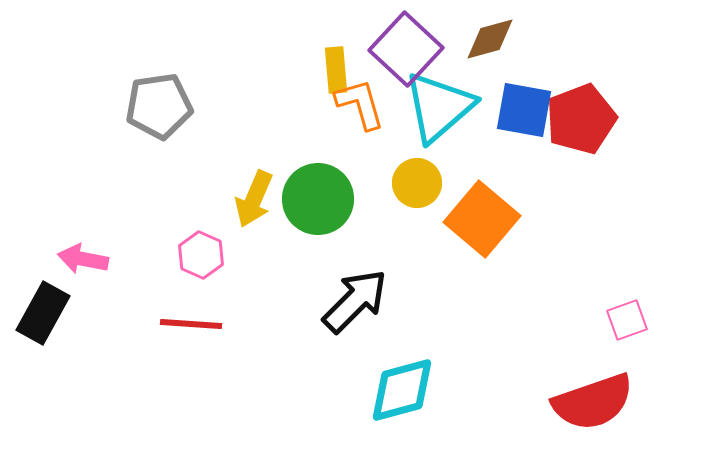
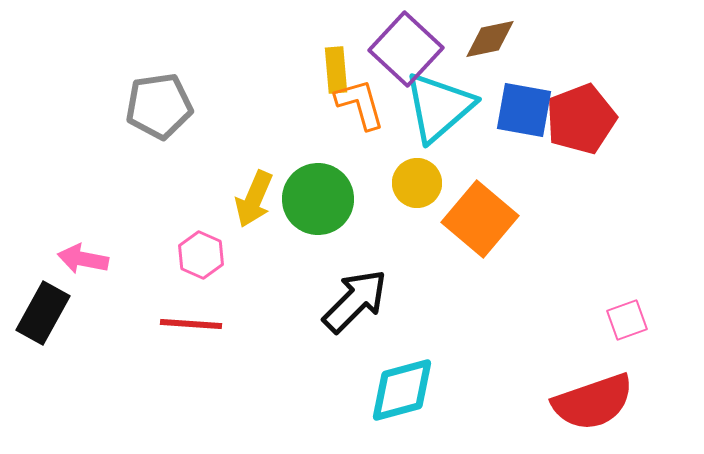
brown diamond: rotated 4 degrees clockwise
orange square: moved 2 px left
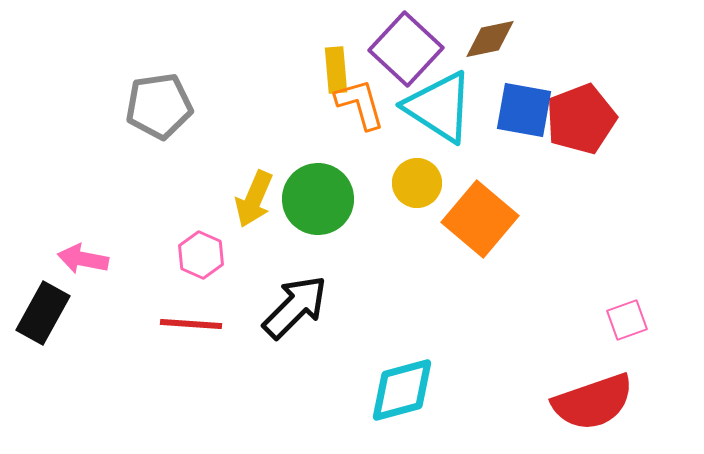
cyan triangle: rotated 46 degrees counterclockwise
black arrow: moved 60 px left, 6 px down
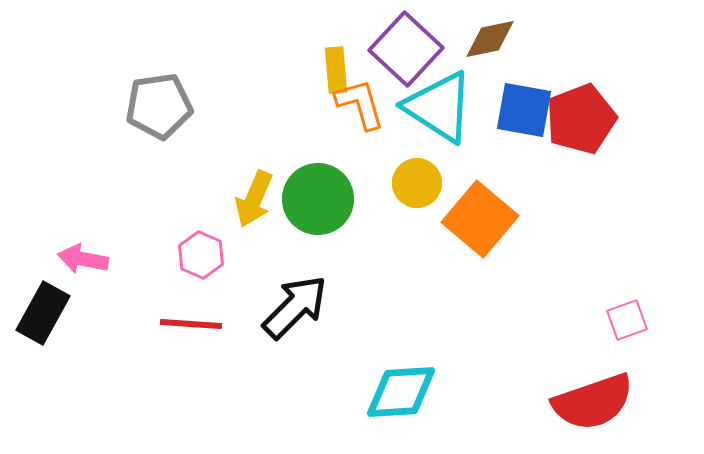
cyan diamond: moved 1 px left, 2 px down; rotated 12 degrees clockwise
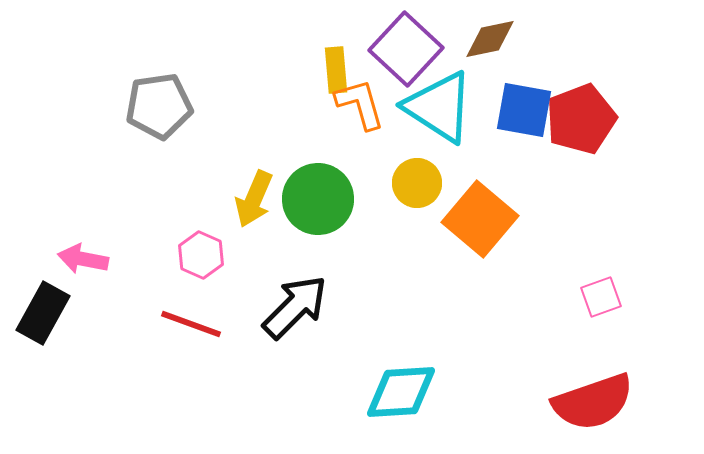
pink square: moved 26 px left, 23 px up
red line: rotated 16 degrees clockwise
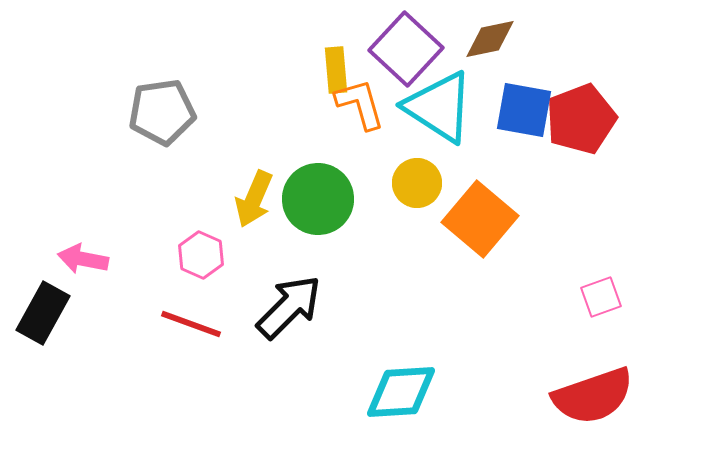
gray pentagon: moved 3 px right, 6 px down
black arrow: moved 6 px left
red semicircle: moved 6 px up
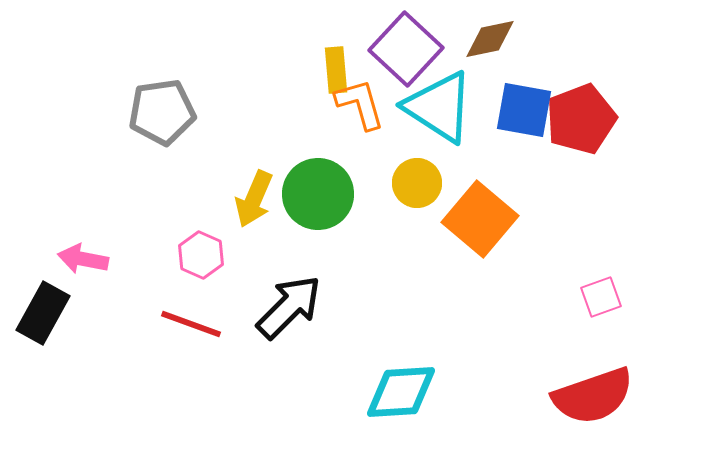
green circle: moved 5 px up
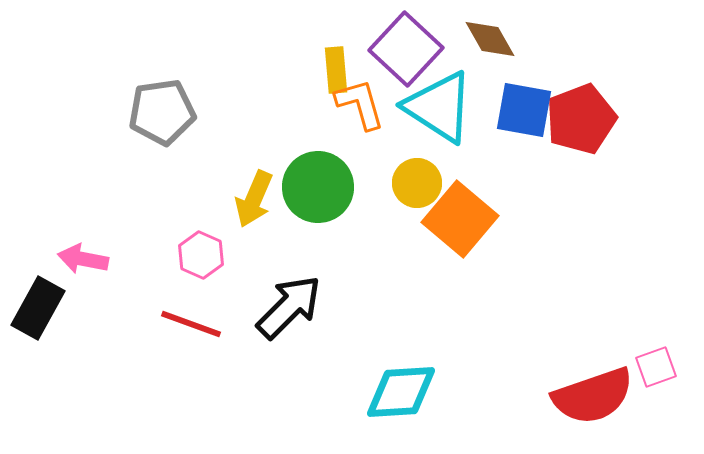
brown diamond: rotated 72 degrees clockwise
green circle: moved 7 px up
orange square: moved 20 px left
pink square: moved 55 px right, 70 px down
black rectangle: moved 5 px left, 5 px up
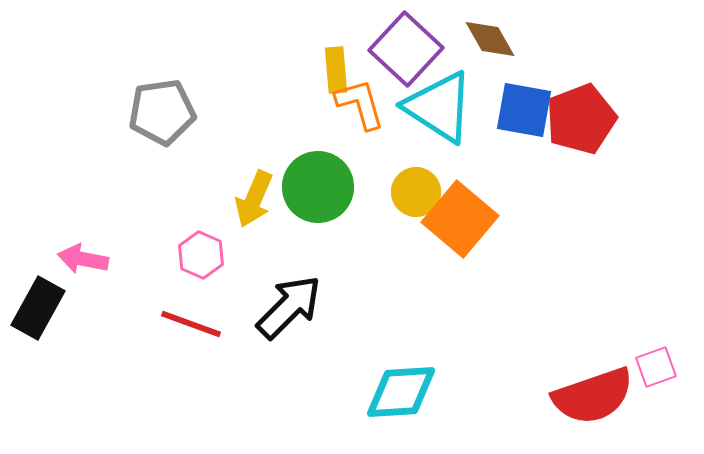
yellow circle: moved 1 px left, 9 px down
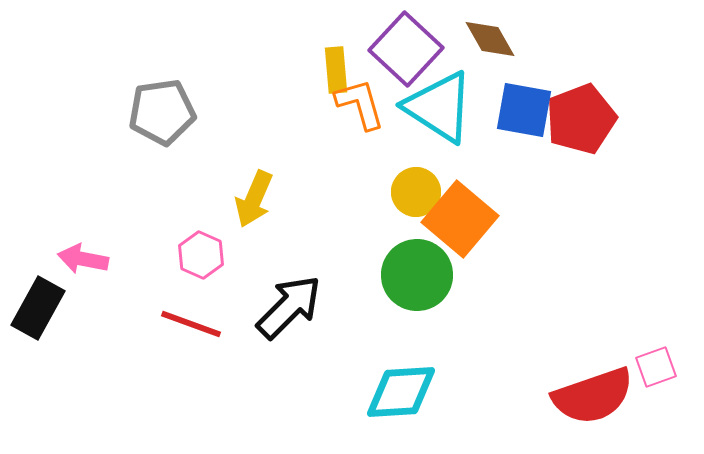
green circle: moved 99 px right, 88 px down
